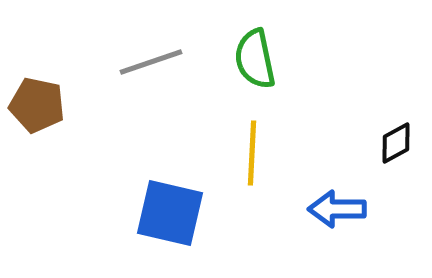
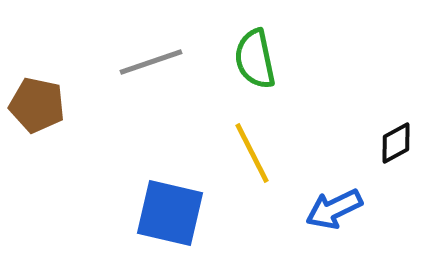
yellow line: rotated 30 degrees counterclockwise
blue arrow: moved 3 px left; rotated 26 degrees counterclockwise
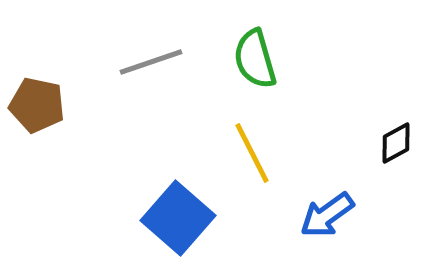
green semicircle: rotated 4 degrees counterclockwise
blue arrow: moved 7 px left, 6 px down; rotated 10 degrees counterclockwise
blue square: moved 8 px right, 5 px down; rotated 28 degrees clockwise
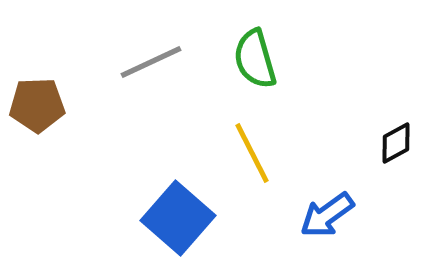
gray line: rotated 6 degrees counterclockwise
brown pentagon: rotated 14 degrees counterclockwise
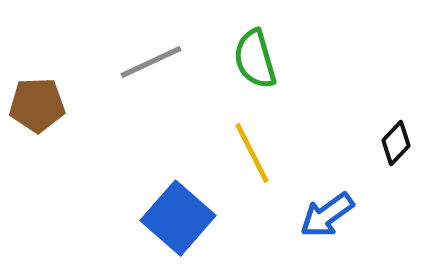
black diamond: rotated 18 degrees counterclockwise
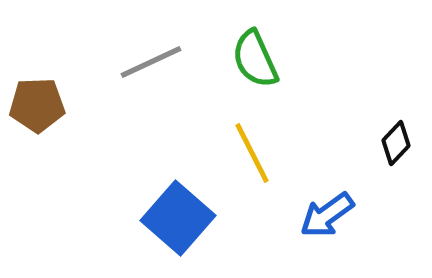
green semicircle: rotated 8 degrees counterclockwise
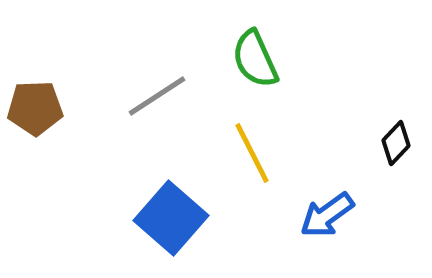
gray line: moved 6 px right, 34 px down; rotated 8 degrees counterclockwise
brown pentagon: moved 2 px left, 3 px down
blue square: moved 7 px left
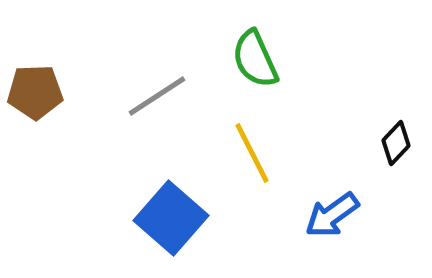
brown pentagon: moved 16 px up
blue arrow: moved 5 px right
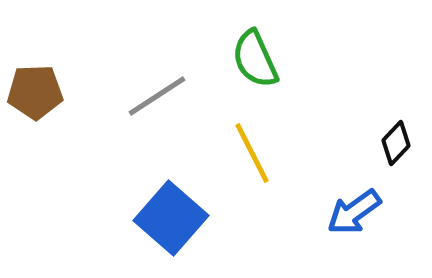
blue arrow: moved 22 px right, 3 px up
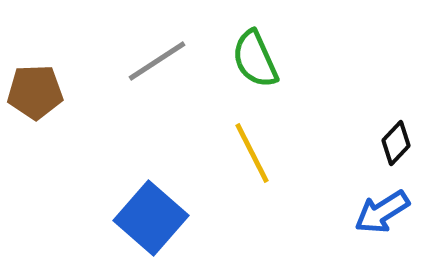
gray line: moved 35 px up
blue arrow: moved 28 px right; rotated 4 degrees clockwise
blue square: moved 20 px left
